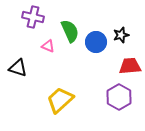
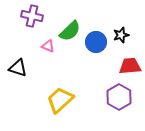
purple cross: moved 1 px left, 1 px up
green semicircle: rotated 70 degrees clockwise
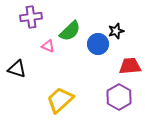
purple cross: moved 1 px left, 1 px down; rotated 20 degrees counterclockwise
black star: moved 5 px left, 4 px up
blue circle: moved 2 px right, 2 px down
black triangle: moved 1 px left, 1 px down
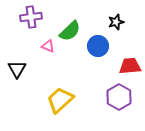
black star: moved 9 px up
blue circle: moved 2 px down
black triangle: rotated 42 degrees clockwise
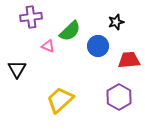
red trapezoid: moved 1 px left, 6 px up
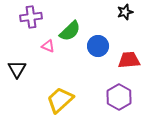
black star: moved 9 px right, 10 px up
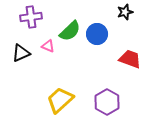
blue circle: moved 1 px left, 12 px up
red trapezoid: moved 1 px right, 1 px up; rotated 25 degrees clockwise
black triangle: moved 4 px right, 16 px up; rotated 36 degrees clockwise
purple hexagon: moved 12 px left, 5 px down
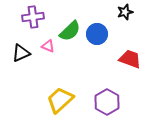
purple cross: moved 2 px right
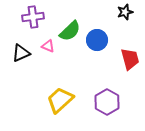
blue circle: moved 6 px down
red trapezoid: rotated 55 degrees clockwise
